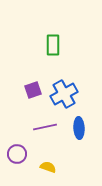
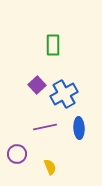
purple square: moved 4 px right, 5 px up; rotated 24 degrees counterclockwise
yellow semicircle: moved 2 px right; rotated 49 degrees clockwise
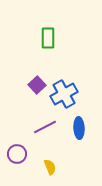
green rectangle: moved 5 px left, 7 px up
purple line: rotated 15 degrees counterclockwise
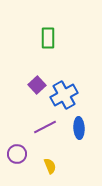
blue cross: moved 1 px down
yellow semicircle: moved 1 px up
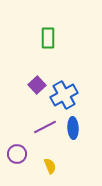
blue ellipse: moved 6 px left
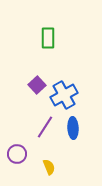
purple line: rotated 30 degrees counterclockwise
yellow semicircle: moved 1 px left, 1 px down
